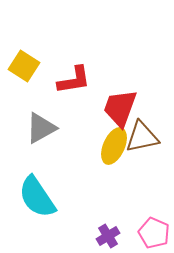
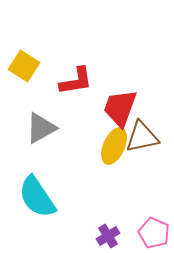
red L-shape: moved 2 px right, 1 px down
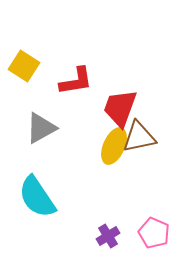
brown triangle: moved 3 px left
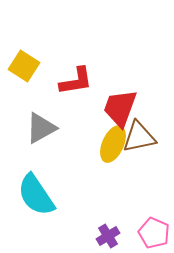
yellow ellipse: moved 1 px left, 2 px up
cyan semicircle: moved 1 px left, 2 px up
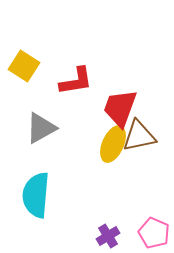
brown triangle: moved 1 px up
cyan semicircle: rotated 39 degrees clockwise
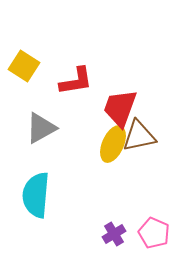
purple cross: moved 6 px right, 2 px up
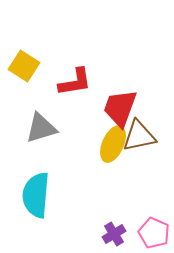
red L-shape: moved 1 px left, 1 px down
gray triangle: rotated 12 degrees clockwise
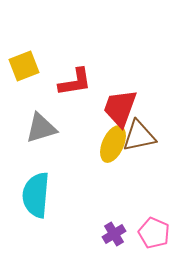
yellow square: rotated 36 degrees clockwise
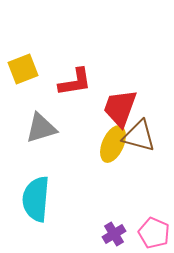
yellow square: moved 1 px left, 3 px down
brown triangle: rotated 27 degrees clockwise
cyan semicircle: moved 4 px down
